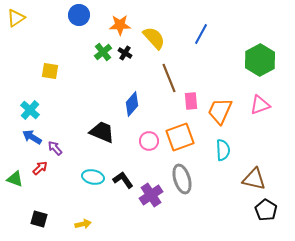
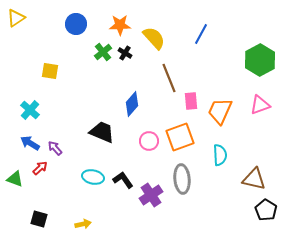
blue circle: moved 3 px left, 9 px down
blue arrow: moved 2 px left, 6 px down
cyan semicircle: moved 3 px left, 5 px down
gray ellipse: rotated 12 degrees clockwise
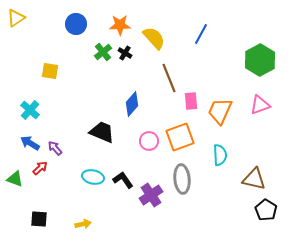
black square: rotated 12 degrees counterclockwise
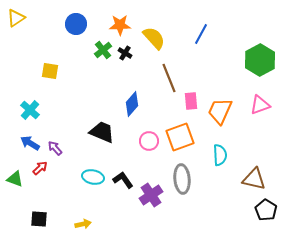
green cross: moved 2 px up
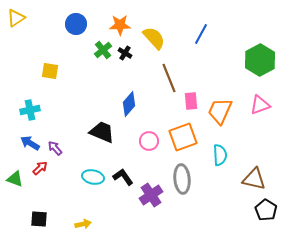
blue diamond: moved 3 px left
cyan cross: rotated 36 degrees clockwise
orange square: moved 3 px right
black L-shape: moved 3 px up
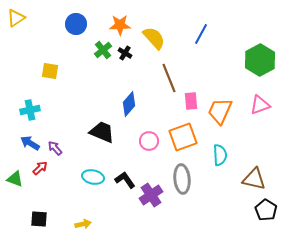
black L-shape: moved 2 px right, 3 px down
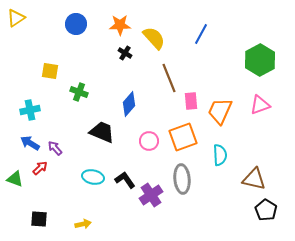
green cross: moved 24 px left, 42 px down; rotated 30 degrees counterclockwise
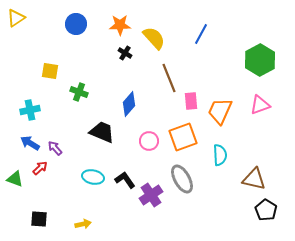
gray ellipse: rotated 24 degrees counterclockwise
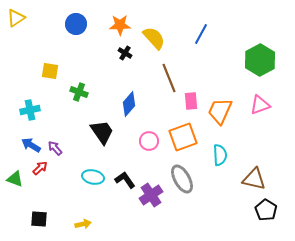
black trapezoid: rotated 32 degrees clockwise
blue arrow: moved 1 px right, 2 px down
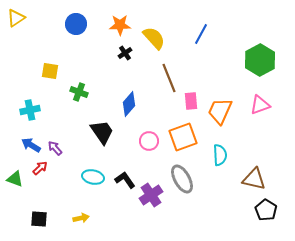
black cross: rotated 24 degrees clockwise
yellow arrow: moved 2 px left, 6 px up
